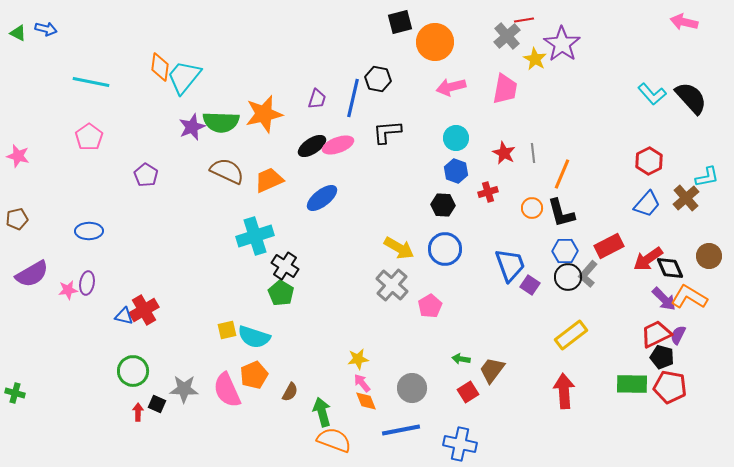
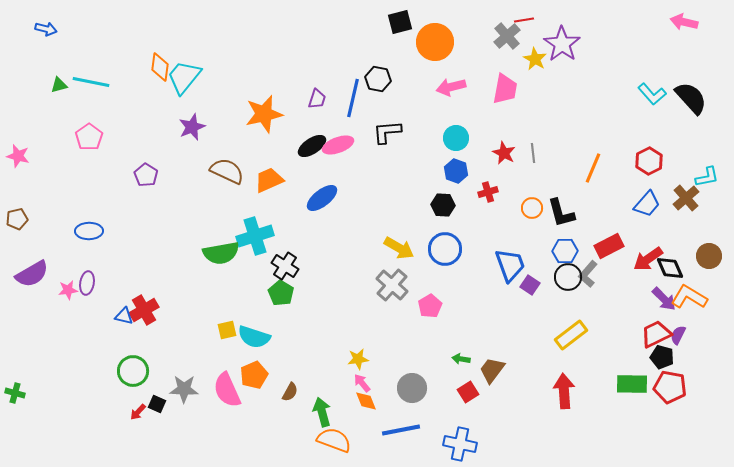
green triangle at (18, 33): moved 41 px right, 52 px down; rotated 42 degrees counterclockwise
green semicircle at (221, 122): moved 131 px down; rotated 12 degrees counterclockwise
orange line at (562, 174): moved 31 px right, 6 px up
red arrow at (138, 412): rotated 138 degrees counterclockwise
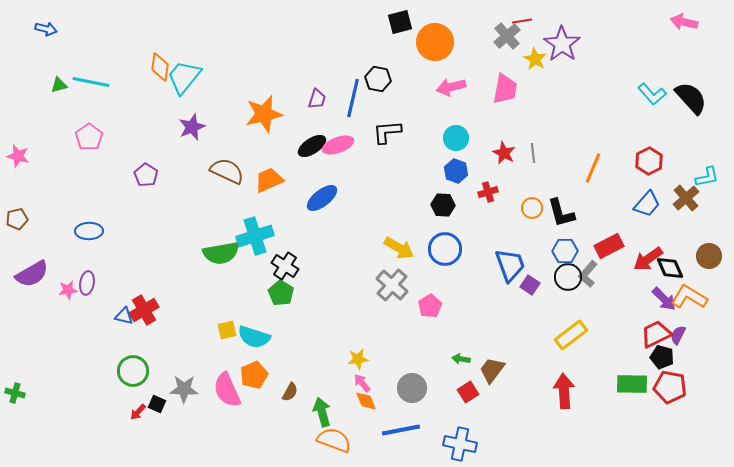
red line at (524, 20): moved 2 px left, 1 px down
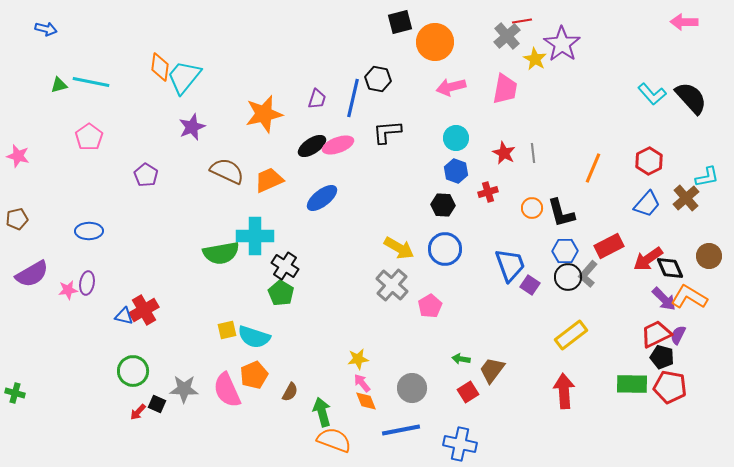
pink arrow at (684, 22): rotated 12 degrees counterclockwise
cyan cross at (255, 236): rotated 18 degrees clockwise
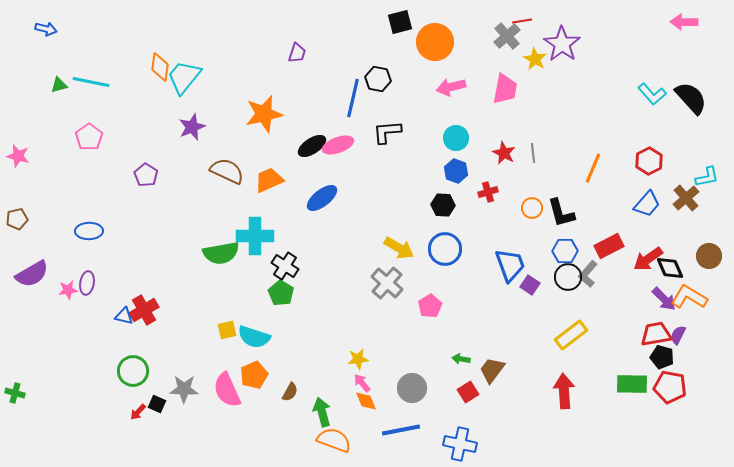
purple trapezoid at (317, 99): moved 20 px left, 46 px up
gray cross at (392, 285): moved 5 px left, 2 px up
red trapezoid at (656, 334): rotated 16 degrees clockwise
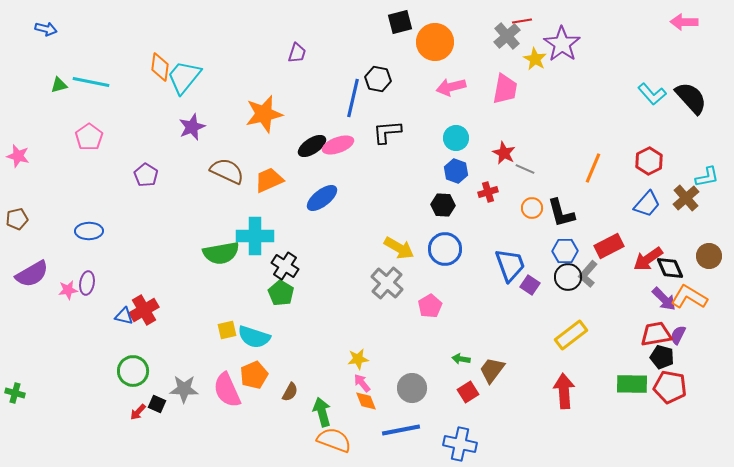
gray line at (533, 153): moved 8 px left, 16 px down; rotated 60 degrees counterclockwise
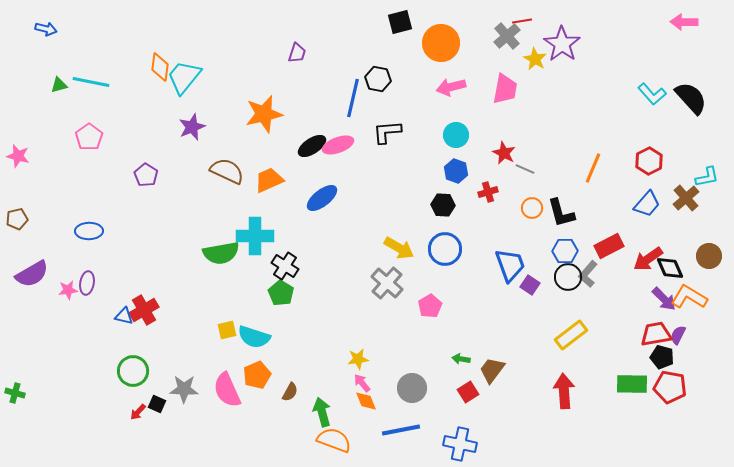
orange circle at (435, 42): moved 6 px right, 1 px down
cyan circle at (456, 138): moved 3 px up
orange pentagon at (254, 375): moved 3 px right
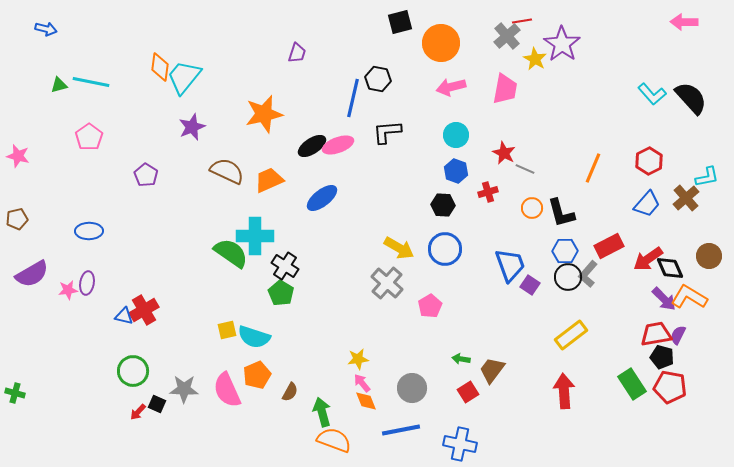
green semicircle at (221, 253): moved 10 px right; rotated 135 degrees counterclockwise
green rectangle at (632, 384): rotated 56 degrees clockwise
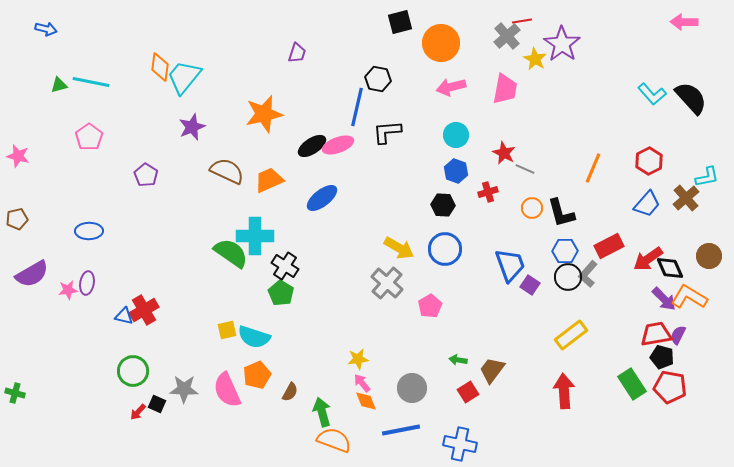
blue line at (353, 98): moved 4 px right, 9 px down
green arrow at (461, 359): moved 3 px left, 1 px down
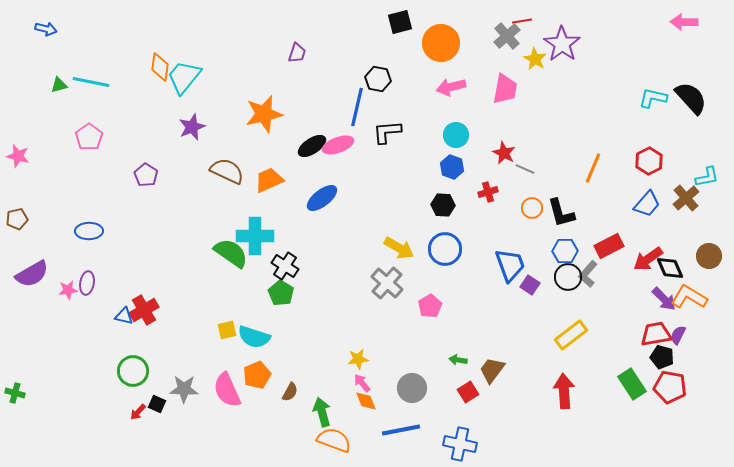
cyan L-shape at (652, 94): moved 1 px right, 4 px down; rotated 144 degrees clockwise
blue hexagon at (456, 171): moved 4 px left, 4 px up
